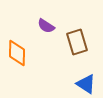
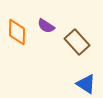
brown rectangle: rotated 25 degrees counterclockwise
orange diamond: moved 21 px up
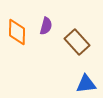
purple semicircle: rotated 108 degrees counterclockwise
blue triangle: rotated 40 degrees counterclockwise
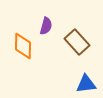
orange diamond: moved 6 px right, 14 px down
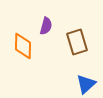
brown rectangle: rotated 25 degrees clockwise
blue triangle: rotated 35 degrees counterclockwise
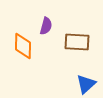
brown rectangle: rotated 70 degrees counterclockwise
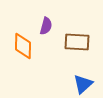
blue triangle: moved 3 px left
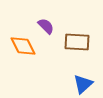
purple semicircle: rotated 60 degrees counterclockwise
orange diamond: rotated 28 degrees counterclockwise
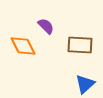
brown rectangle: moved 3 px right, 3 px down
blue triangle: moved 2 px right
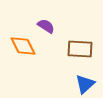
purple semicircle: rotated 12 degrees counterclockwise
brown rectangle: moved 4 px down
